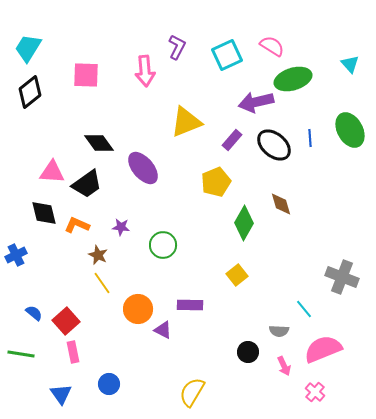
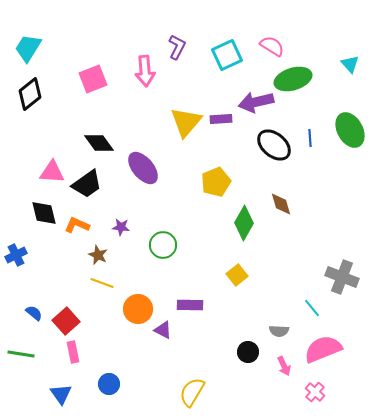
pink square at (86, 75): moved 7 px right, 4 px down; rotated 24 degrees counterclockwise
black diamond at (30, 92): moved 2 px down
yellow triangle at (186, 122): rotated 28 degrees counterclockwise
purple rectangle at (232, 140): moved 11 px left, 21 px up; rotated 45 degrees clockwise
yellow line at (102, 283): rotated 35 degrees counterclockwise
cyan line at (304, 309): moved 8 px right, 1 px up
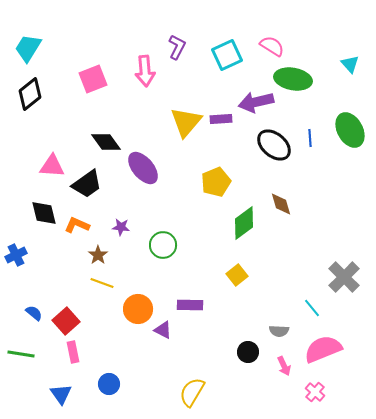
green ellipse at (293, 79): rotated 27 degrees clockwise
black diamond at (99, 143): moved 7 px right, 1 px up
pink triangle at (52, 172): moved 6 px up
green diamond at (244, 223): rotated 24 degrees clockwise
brown star at (98, 255): rotated 12 degrees clockwise
gray cross at (342, 277): moved 2 px right; rotated 24 degrees clockwise
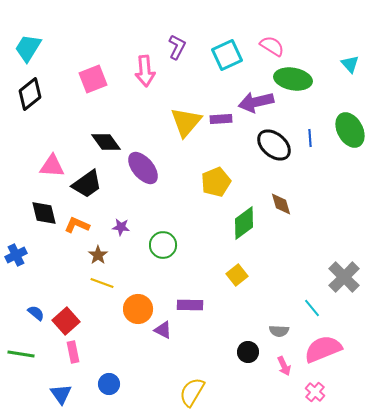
blue semicircle at (34, 313): moved 2 px right
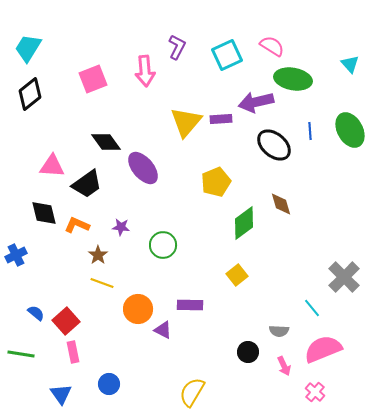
blue line at (310, 138): moved 7 px up
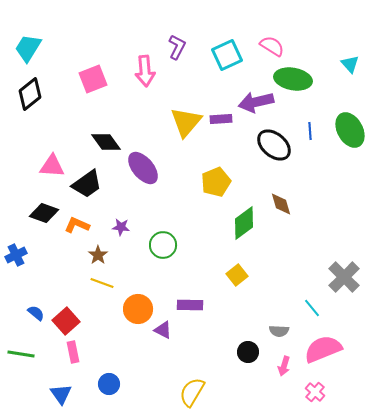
black diamond at (44, 213): rotated 56 degrees counterclockwise
pink arrow at (284, 366): rotated 42 degrees clockwise
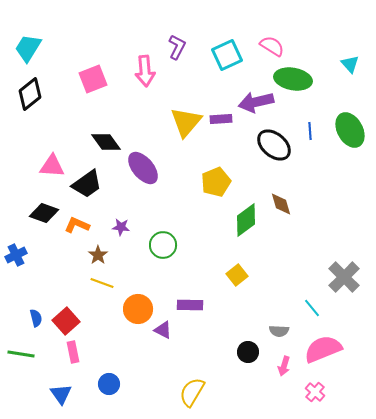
green diamond at (244, 223): moved 2 px right, 3 px up
blue semicircle at (36, 313): moved 5 px down; rotated 36 degrees clockwise
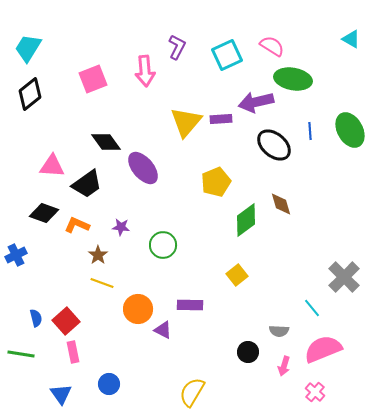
cyan triangle at (350, 64): moved 1 px right, 25 px up; rotated 18 degrees counterclockwise
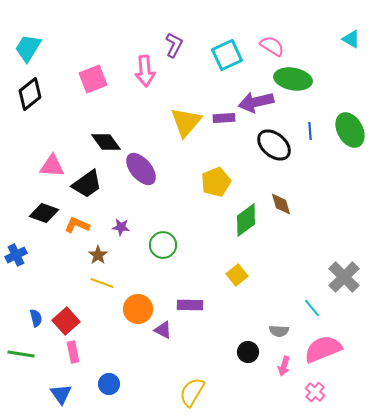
purple L-shape at (177, 47): moved 3 px left, 2 px up
purple rectangle at (221, 119): moved 3 px right, 1 px up
purple ellipse at (143, 168): moved 2 px left, 1 px down
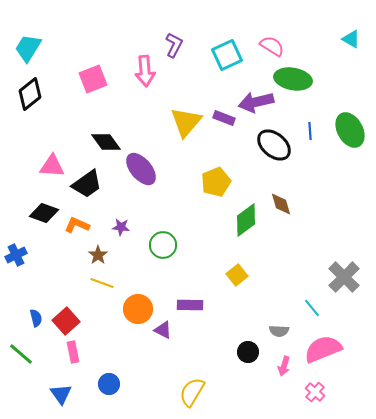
purple rectangle at (224, 118): rotated 25 degrees clockwise
green line at (21, 354): rotated 32 degrees clockwise
